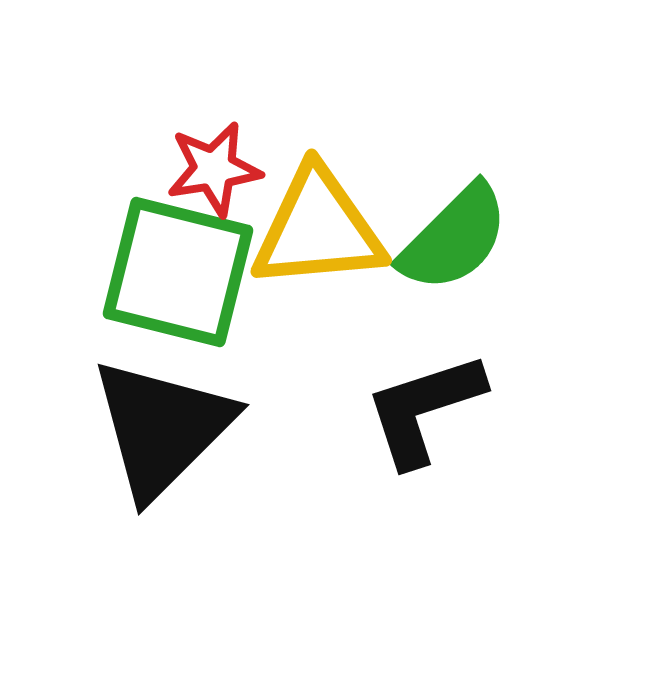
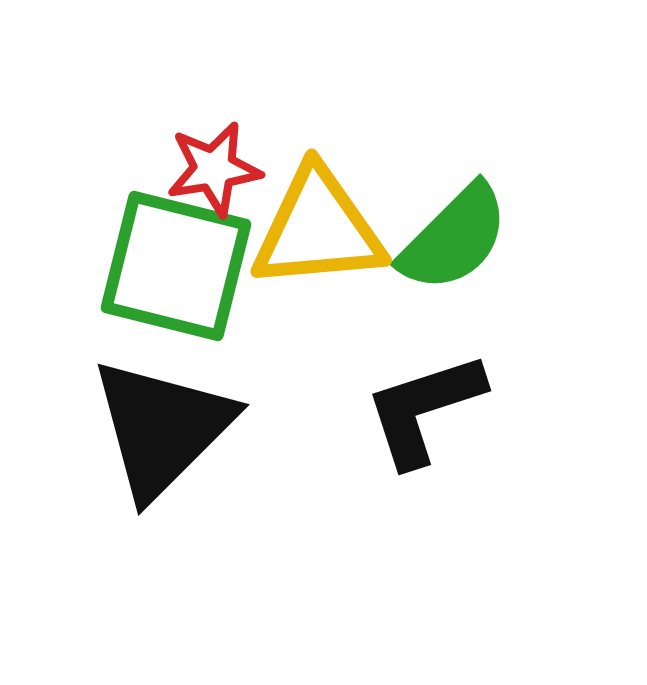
green square: moved 2 px left, 6 px up
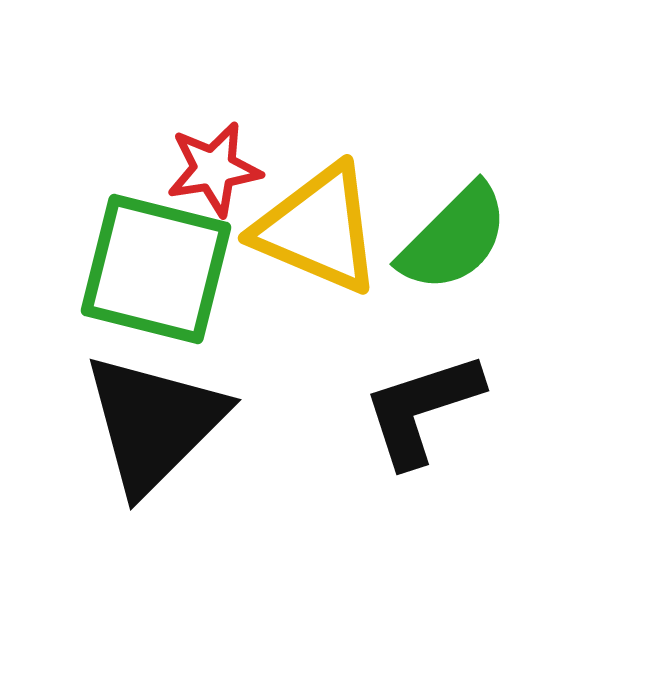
yellow triangle: rotated 28 degrees clockwise
green square: moved 20 px left, 3 px down
black L-shape: moved 2 px left
black triangle: moved 8 px left, 5 px up
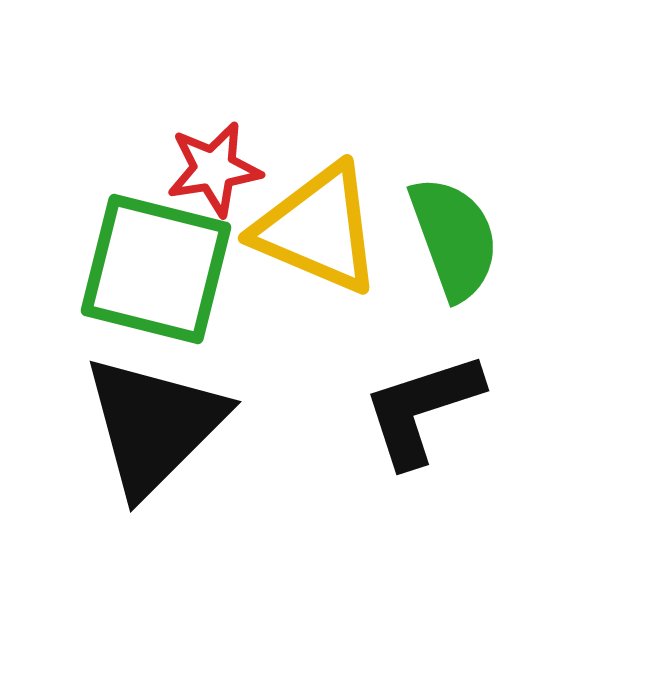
green semicircle: rotated 65 degrees counterclockwise
black triangle: moved 2 px down
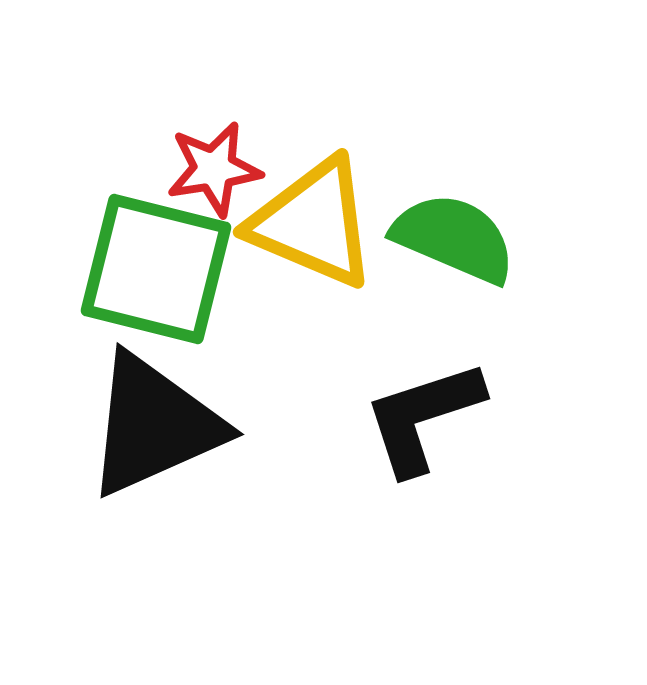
yellow triangle: moved 5 px left, 6 px up
green semicircle: rotated 47 degrees counterclockwise
black L-shape: moved 1 px right, 8 px down
black triangle: rotated 21 degrees clockwise
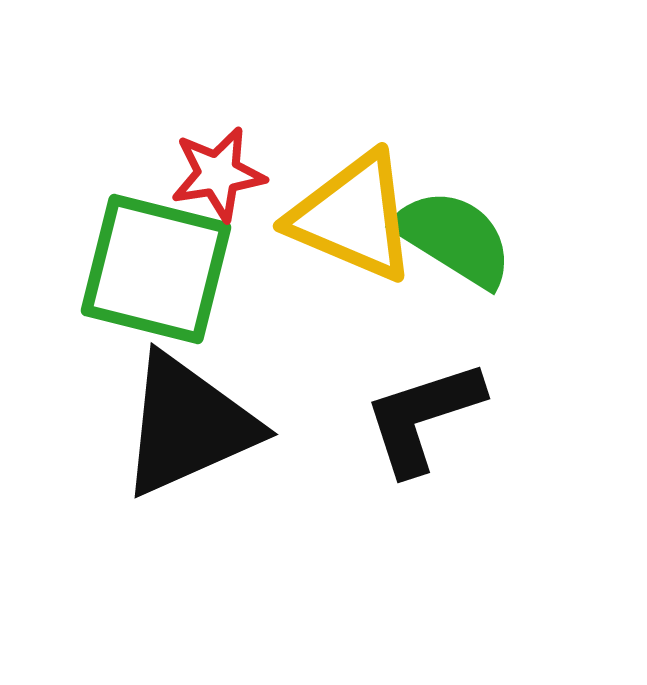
red star: moved 4 px right, 5 px down
yellow triangle: moved 40 px right, 6 px up
green semicircle: rotated 9 degrees clockwise
black triangle: moved 34 px right
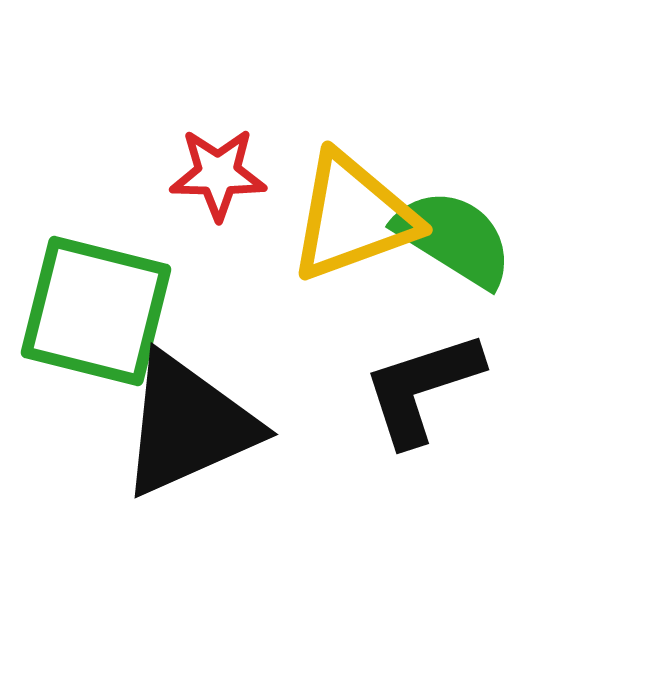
red star: rotated 10 degrees clockwise
yellow triangle: rotated 43 degrees counterclockwise
green square: moved 60 px left, 42 px down
black L-shape: moved 1 px left, 29 px up
